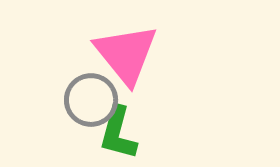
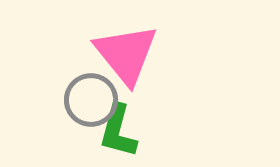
green L-shape: moved 2 px up
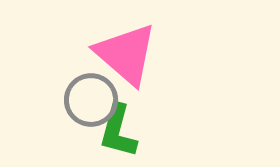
pink triangle: rotated 10 degrees counterclockwise
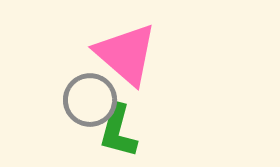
gray circle: moved 1 px left
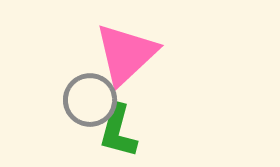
pink triangle: rotated 36 degrees clockwise
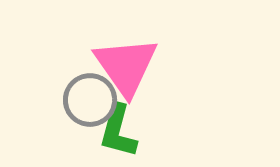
pink triangle: moved 12 px down; rotated 22 degrees counterclockwise
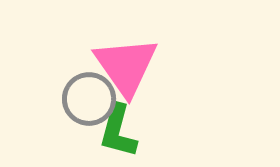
gray circle: moved 1 px left, 1 px up
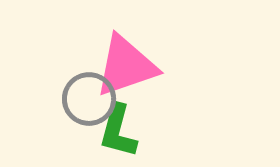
pink triangle: rotated 46 degrees clockwise
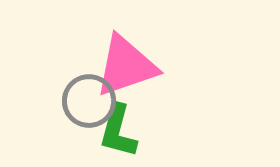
gray circle: moved 2 px down
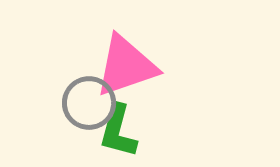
gray circle: moved 2 px down
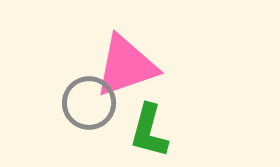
green L-shape: moved 31 px right
